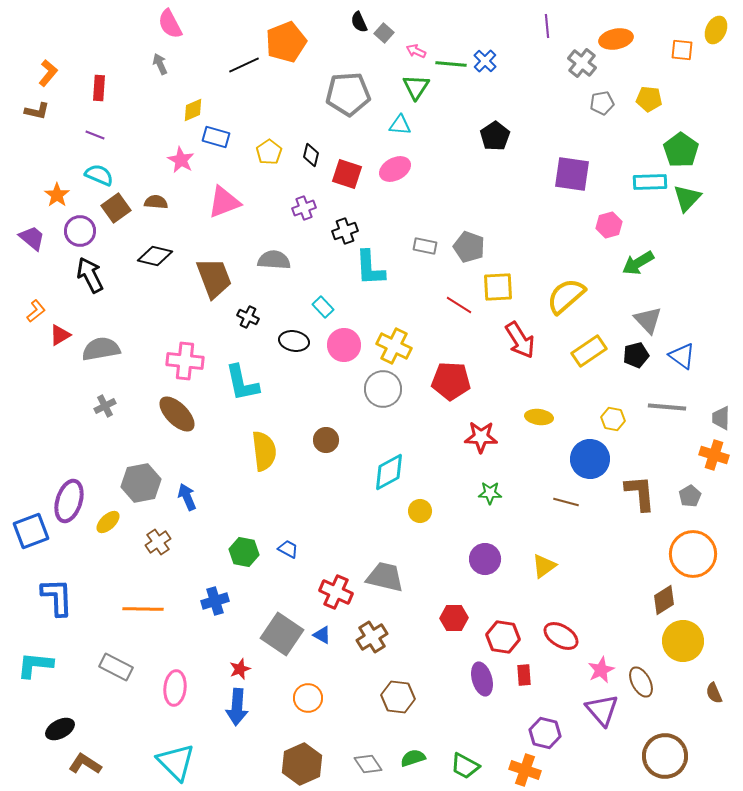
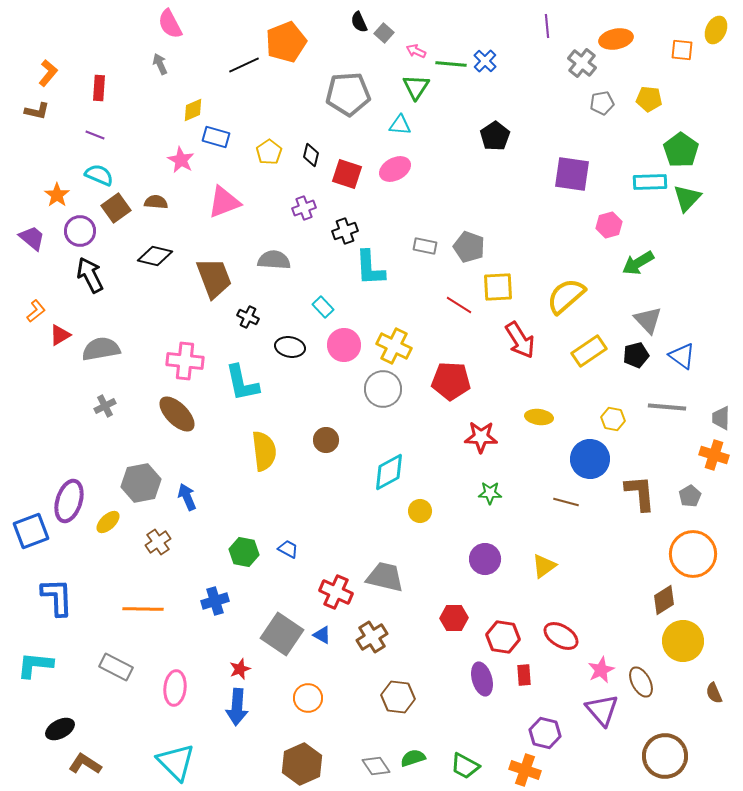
black ellipse at (294, 341): moved 4 px left, 6 px down
gray diamond at (368, 764): moved 8 px right, 2 px down
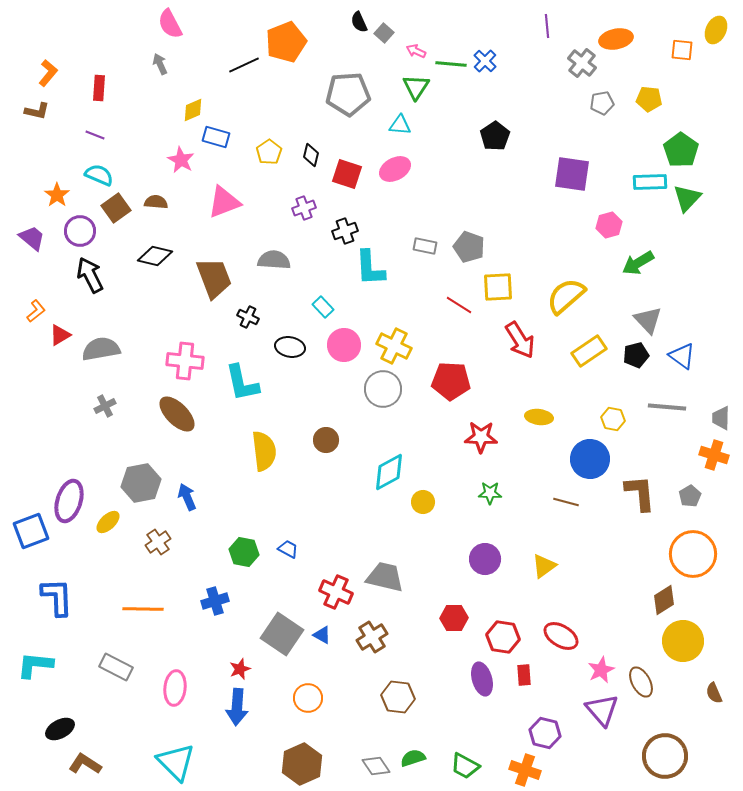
yellow circle at (420, 511): moved 3 px right, 9 px up
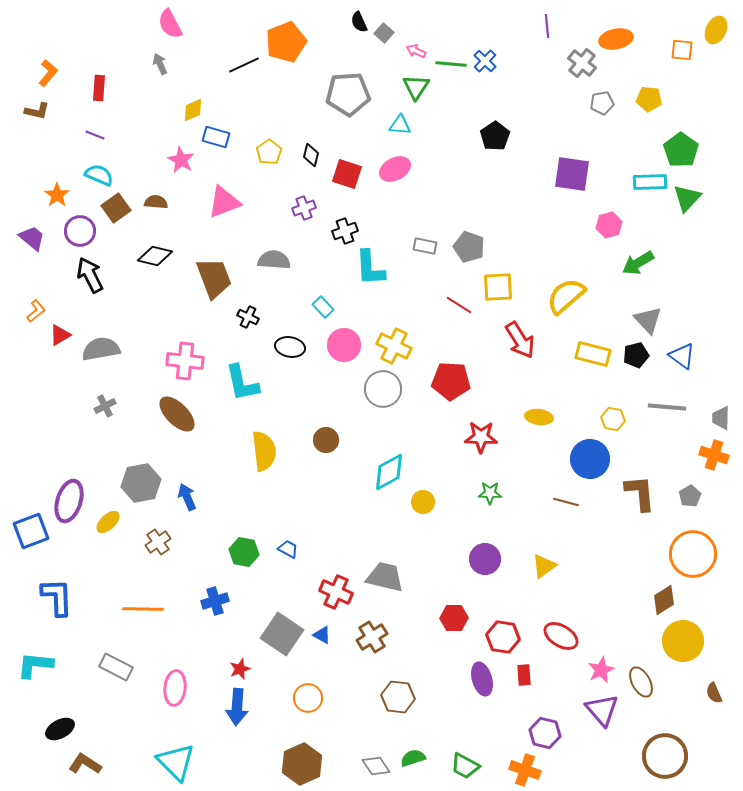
yellow rectangle at (589, 351): moved 4 px right, 3 px down; rotated 48 degrees clockwise
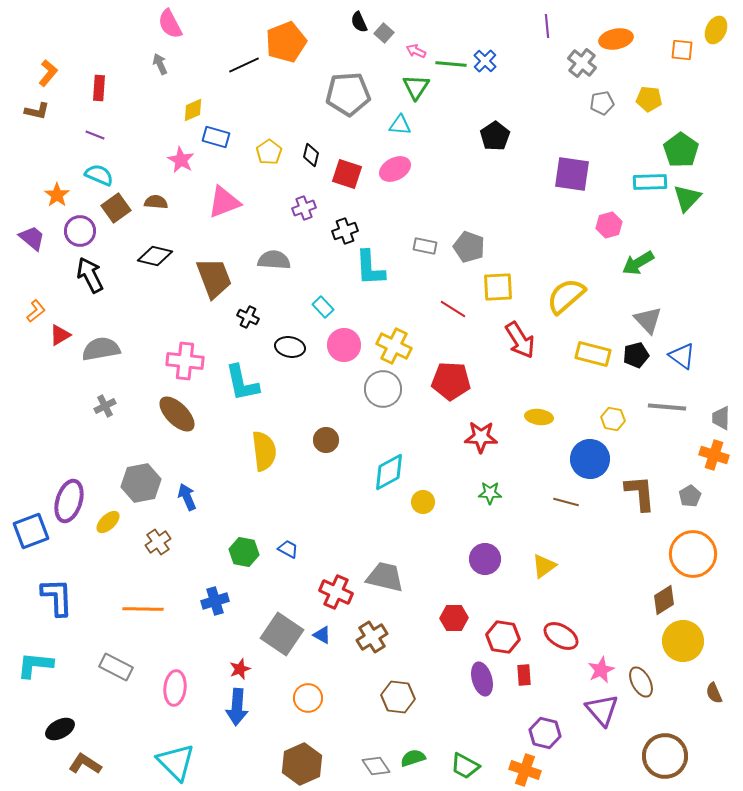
red line at (459, 305): moved 6 px left, 4 px down
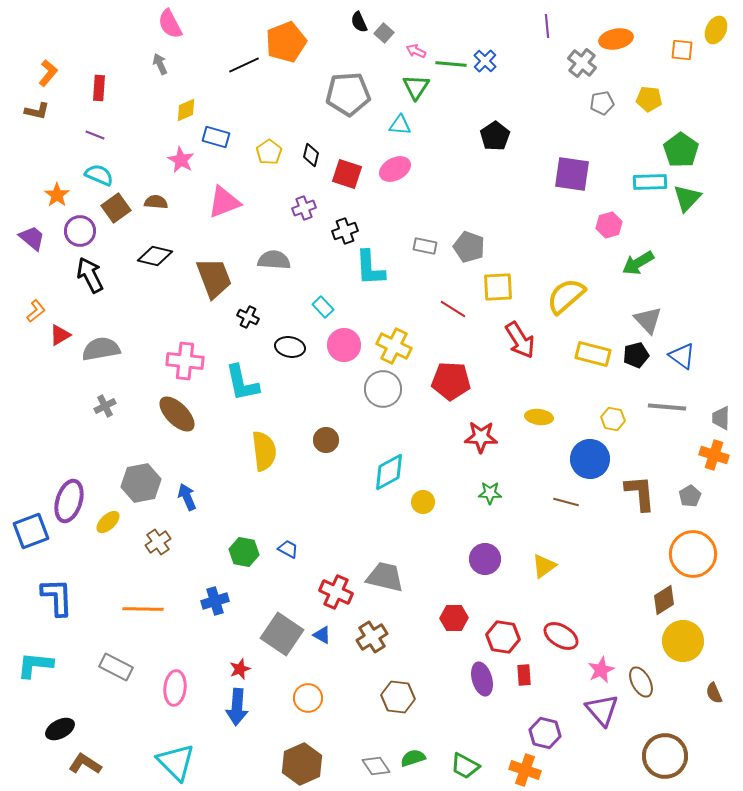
yellow diamond at (193, 110): moved 7 px left
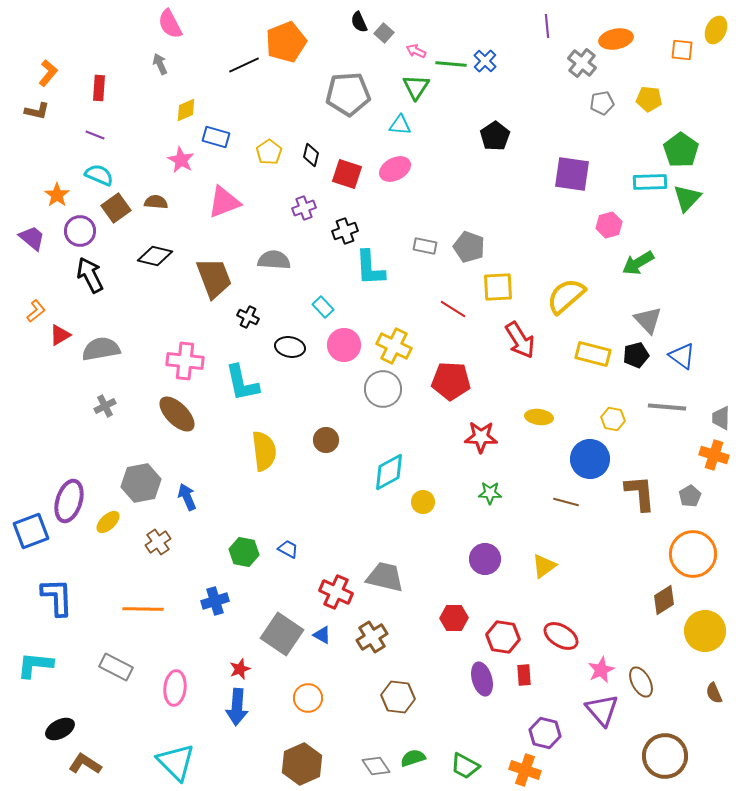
yellow circle at (683, 641): moved 22 px right, 10 px up
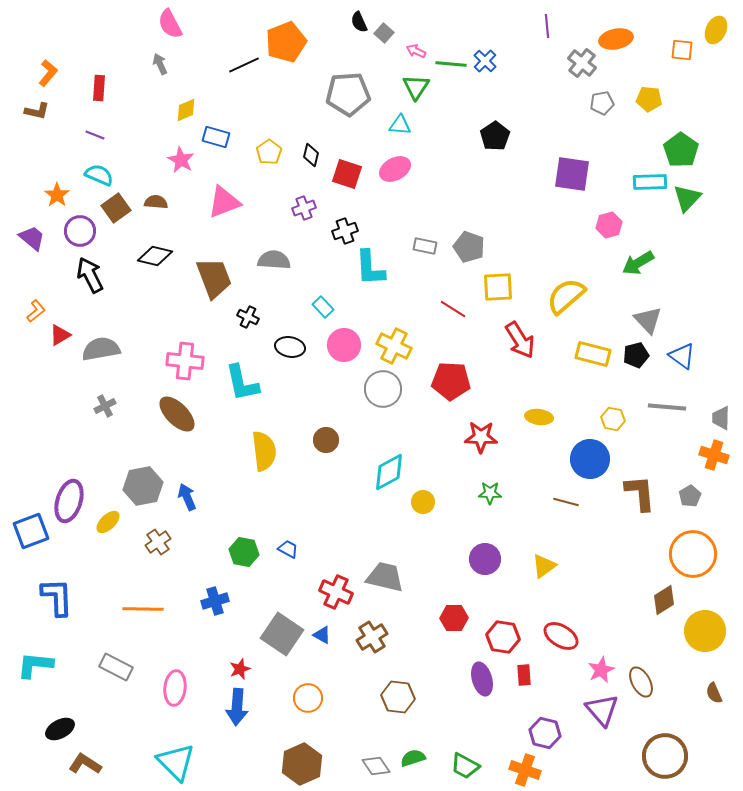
gray hexagon at (141, 483): moved 2 px right, 3 px down
